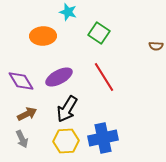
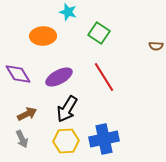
purple diamond: moved 3 px left, 7 px up
blue cross: moved 1 px right, 1 px down
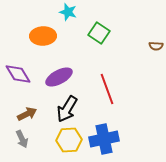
red line: moved 3 px right, 12 px down; rotated 12 degrees clockwise
yellow hexagon: moved 3 px right, 1 px up
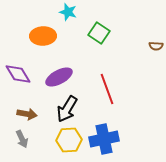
brown arrow: rotated 36 degrees clockwise
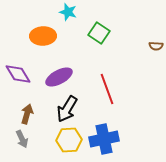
brown arrow: rotated 84 degrees counterclockwise
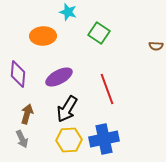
purple diamond: rotated 36 degrees clockwise
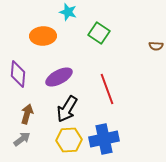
gray arrow: rotated 102 degrees counterclockwise
